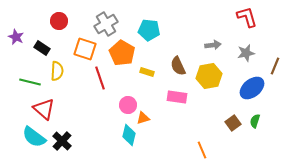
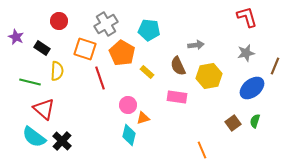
gray arrow: moved 17 px left
yellow rectangle: rotated 24 degrees clockwise
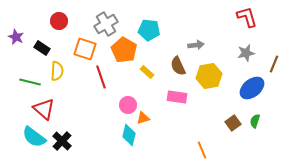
orange pentagon: moved 2 px right, 3 px up
brown line: moved 1 px left, 2 px up
red line: moved 1 px right, 1 px up
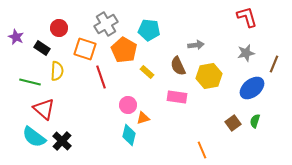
red circle: moved 7 px down
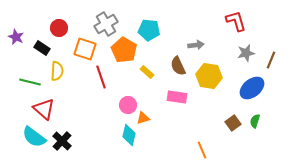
red L-shape: moved 11 px left, 4 px down
brown line: moved 3 px left, 4 px up
yellow hexagon: rotated 20 degrees clockwise
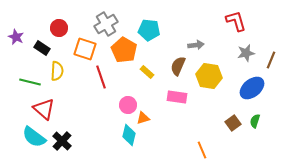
brown semicircle: rotated 48 degrees clockwise
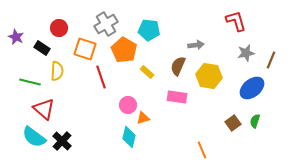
cyan diamond: moved 2 px down
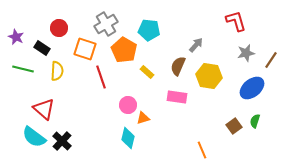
gray arrow: rotated 42 degrees counterclockwise
brown line: rotated 12 degrees clockwise
green line: moved 7 px left, 13 px up
brown square: moved 1 px right, 3 px down
cyan diamond: moved 1 px left, 1 px down
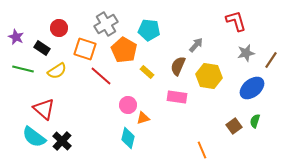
yellow semicircle: rotated 54 degrees clockwise
red line: moved 1 px up; rotated 30 degrees counterclockwise
